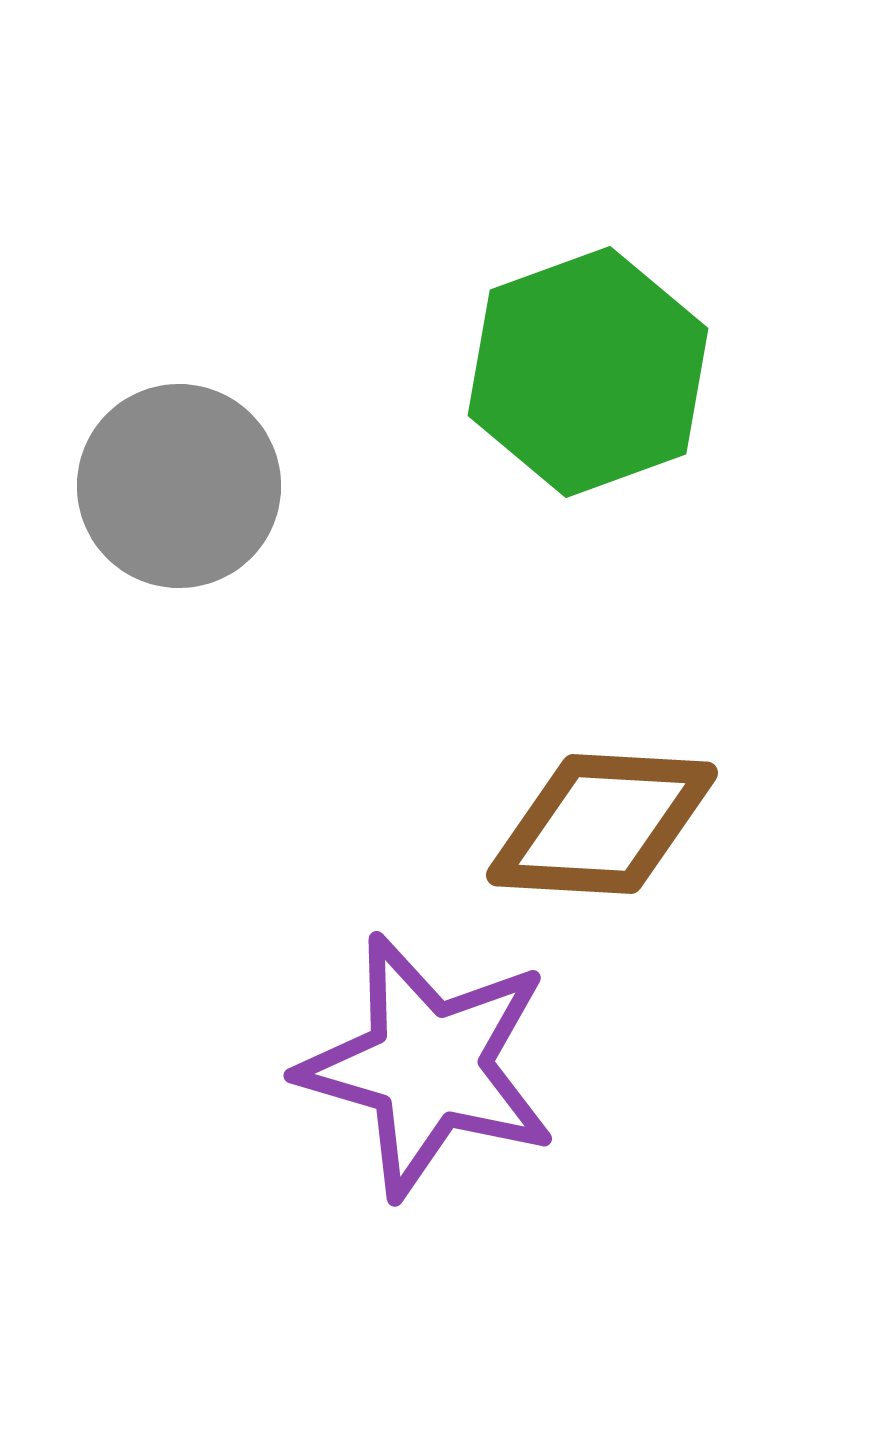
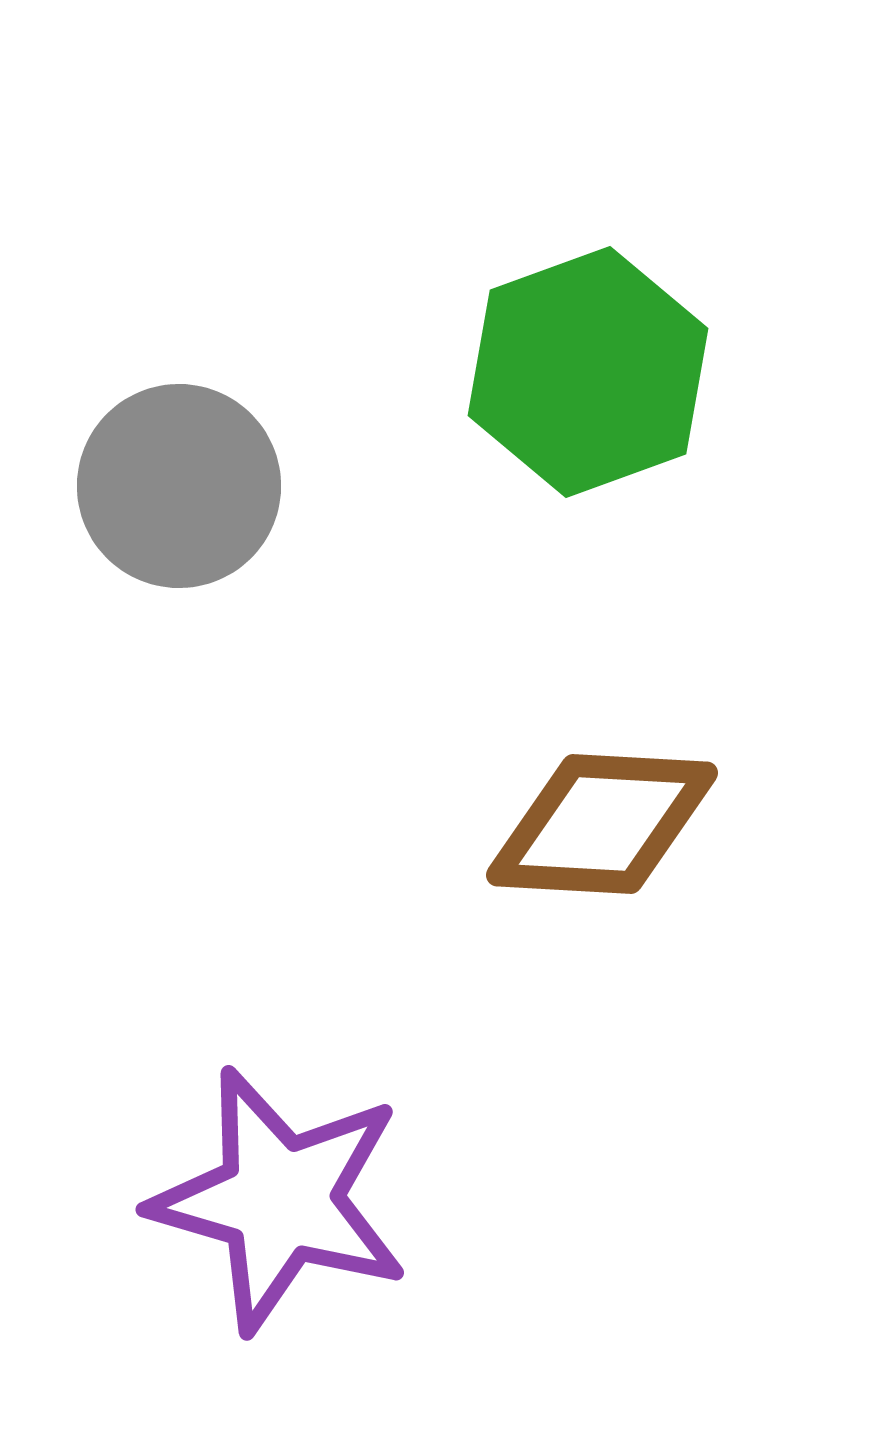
purple star: moved 148 px left, 134 px down
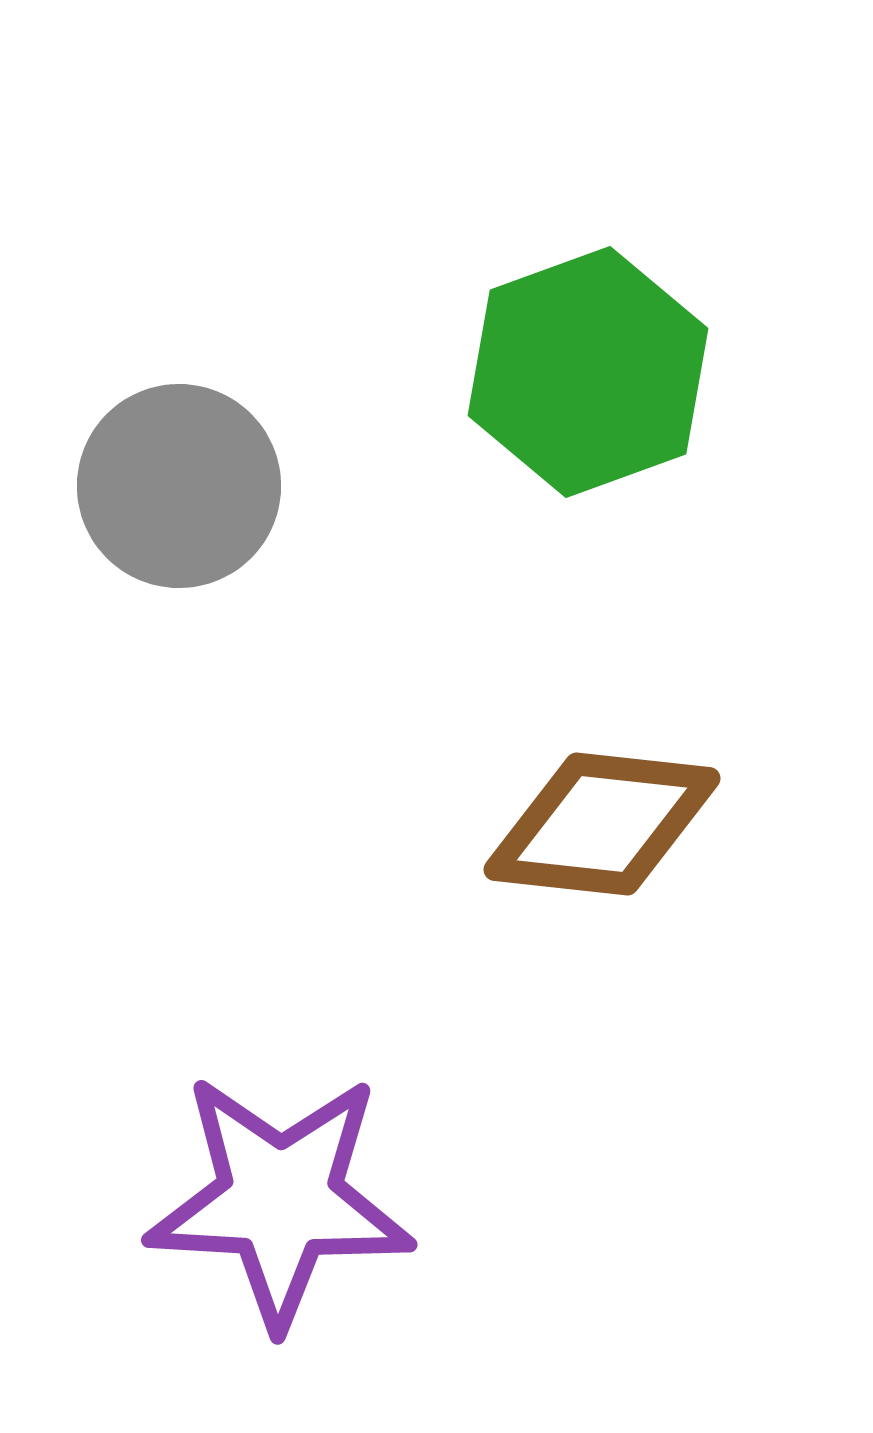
brown diamond: rotated 3 degrees clockwise
purple star: rotated 13 degrees counterclockwise
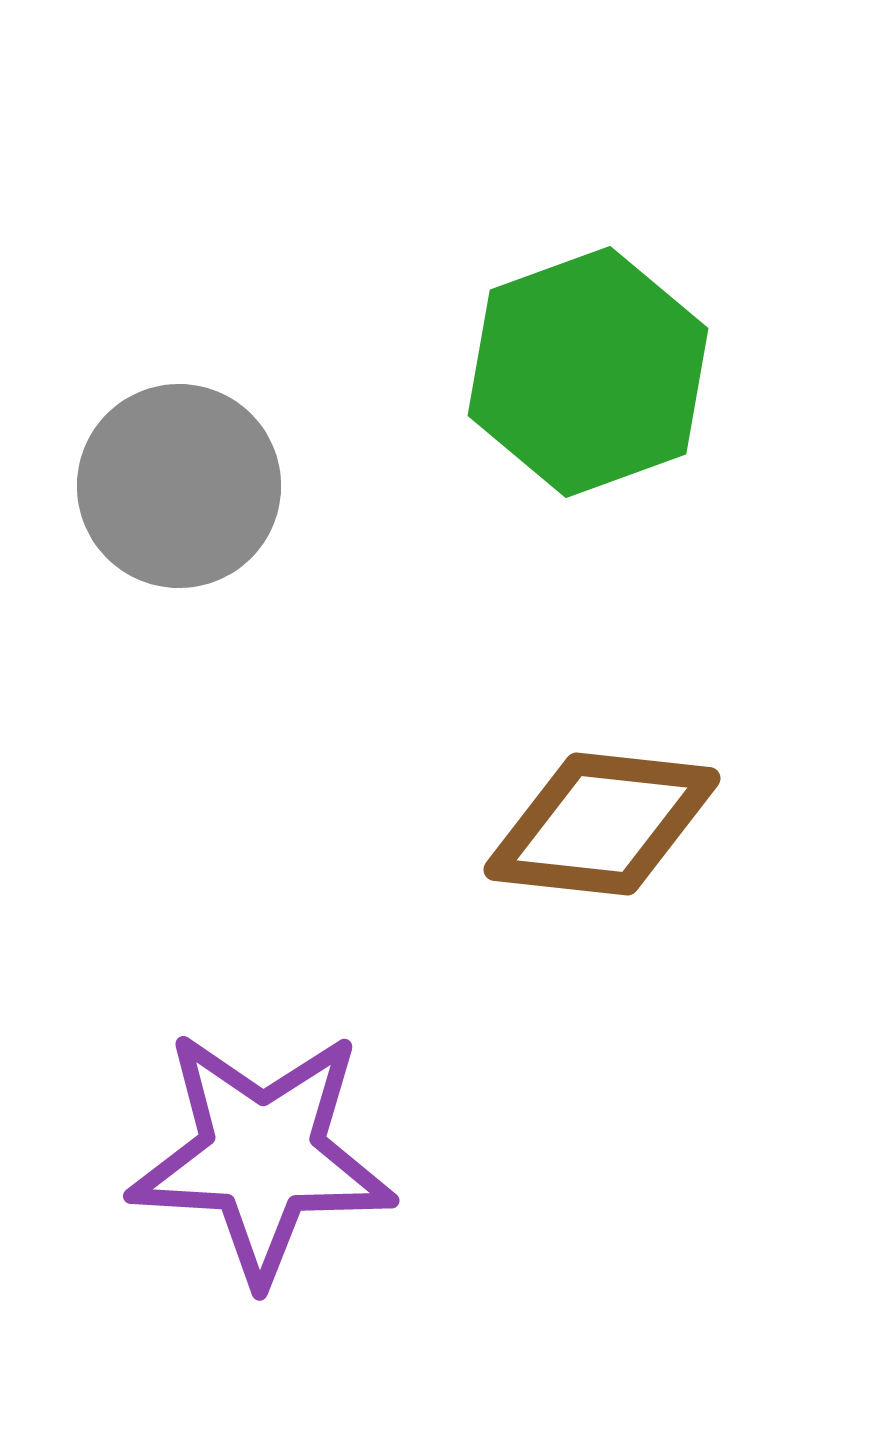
purple star: moved 18 px left, 44 px up
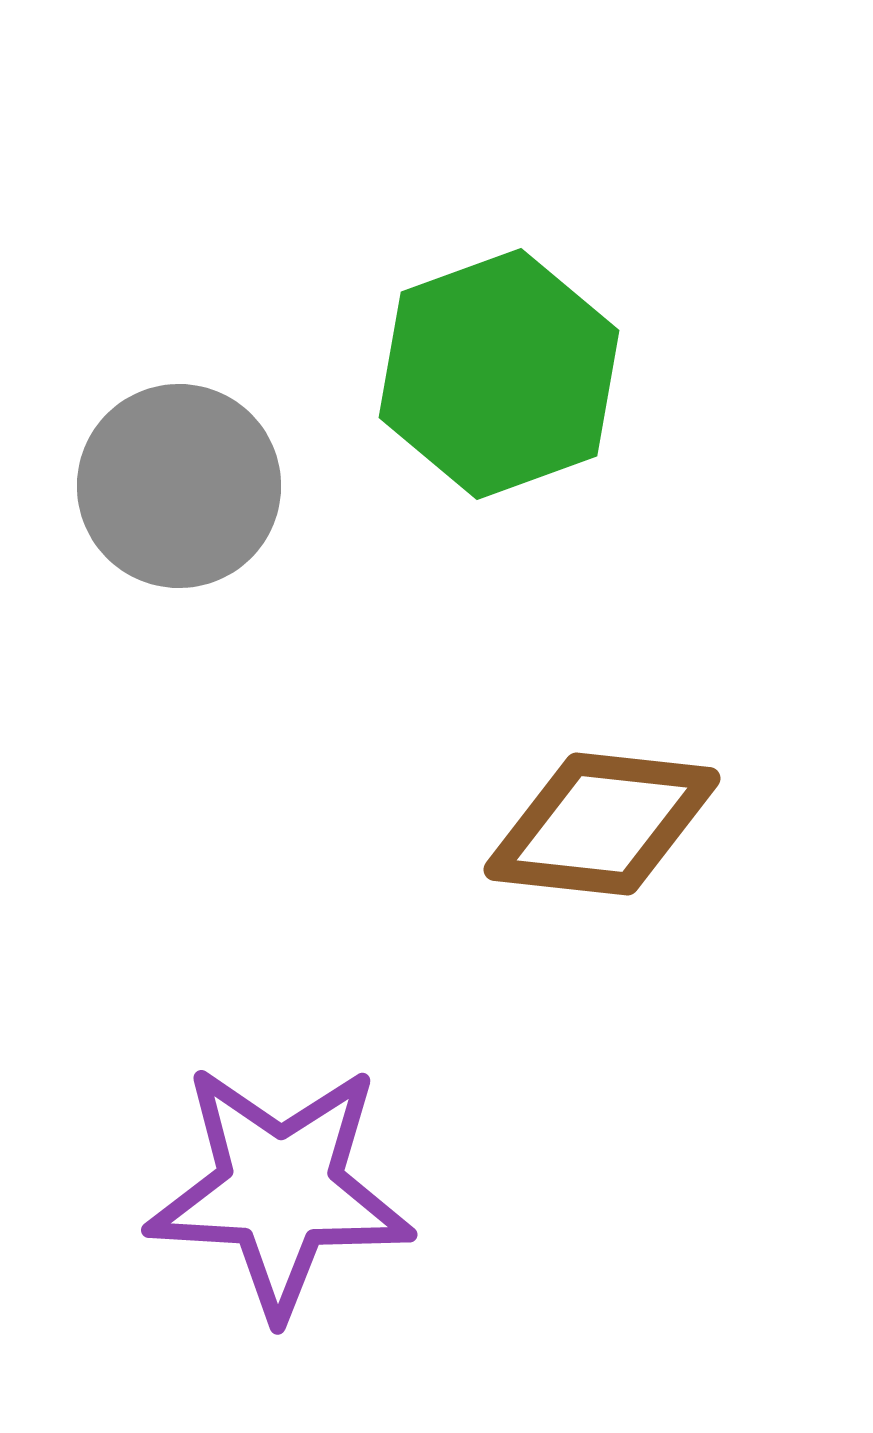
green hexagon: moved 89 px left, 2 px down
purple star: moved 18 px right, 34 px down
